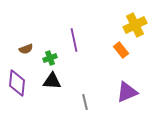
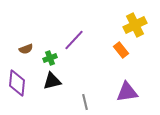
purple line: rotated 55 degrees clockwise
black triangle: rotated 18 degrees counterclockwise
purple triangle: rotated 15 degrees clockwise
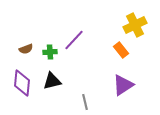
green cross: moved 6 px up; rotated 16 degrees clockwise
purple diamond: moved 5 px right
purple triangle: moved 4 px left, 7 px up; rotated 25 degrees counterclockwise
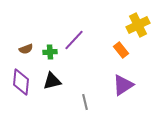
yellow cross: moved 3 px right
purple diamond: moved 1 px left, 1 px up
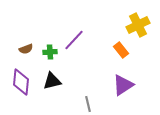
gray line: moved 3 px right, 2 px down
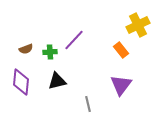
black triangle: moved 5 px right
purple triangle: moved 2 px left; rotated 20 degrees counterclockwise
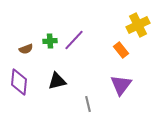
green cross: moved 11 px up
purple diamond: moved 2 px left
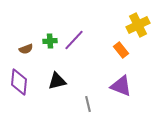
purple triangle: moved 1 px down; rotated 45 degrees counterclockwise
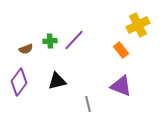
purple diamond: rotated 32 degrees clockwise
